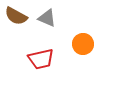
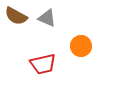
orange circle: moved 2 px left, 2 px down
red trapezoid: moved 2 px right, 5 px down
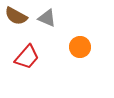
orange circle: moved 1 px left, 1 px down
red trapezoid: moved 16 px left, 7 px up; rotated 36 degrees counterclockwise
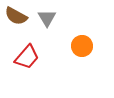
gray triangle: rotated 36 degrees clockwise
orange circle: moved 2 px right, 1 px up
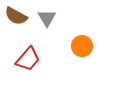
red trapezoid: moved 1 px right, 2 px down
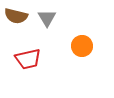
brown semicircle: rotated 15 degrees counterclockwise
red trapezoid: rotated 36 degrees clockwise
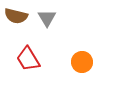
orange circle: moved 16 px down
red trapezoid: rotated 72 degrees clockwise
